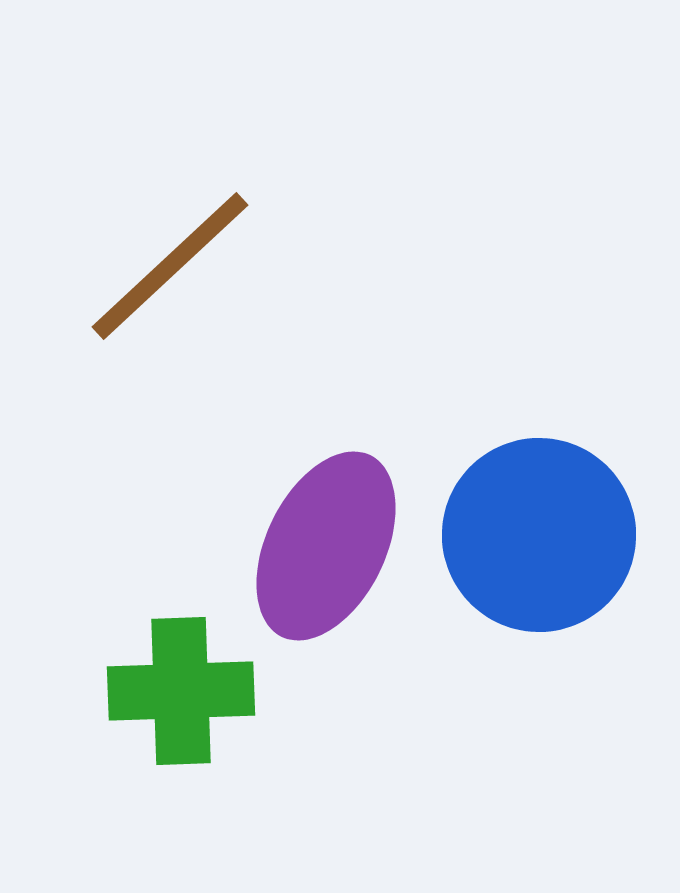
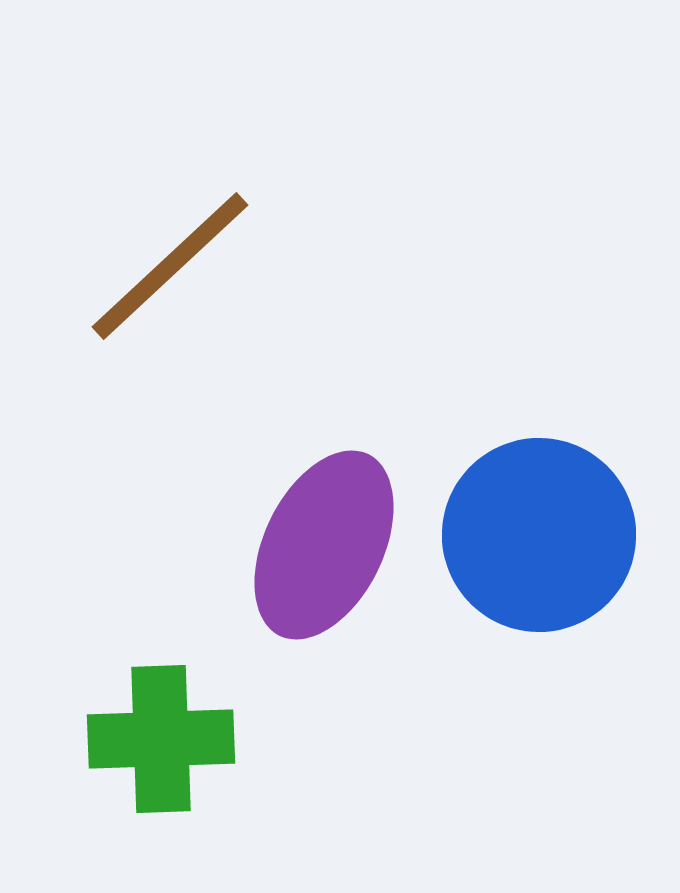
purple ellipse: moved 2 px left, 1 px up
green cross: moved 20 px left, 48 px down
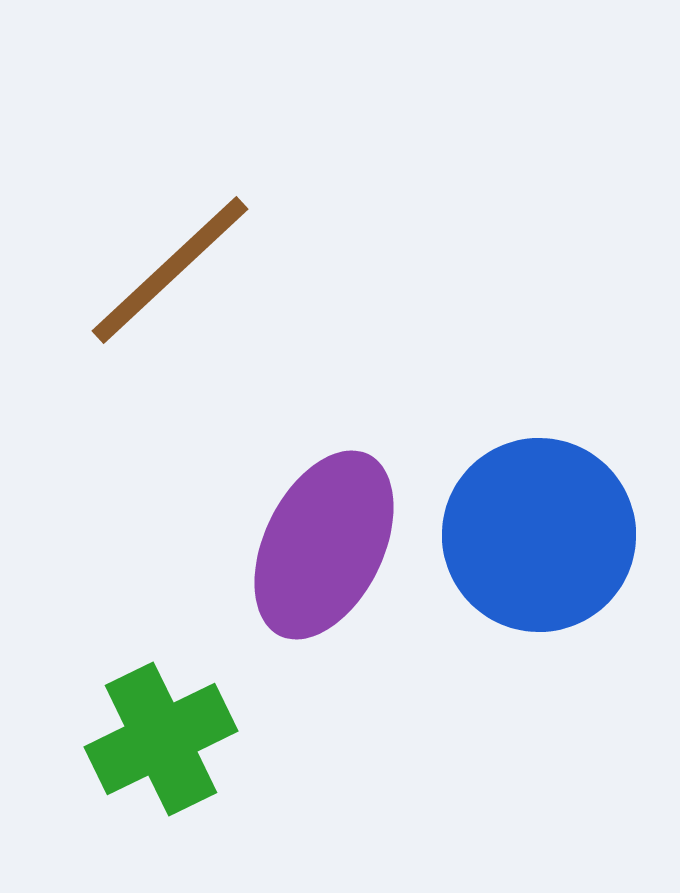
brown line: moved 4 px down
green cross: rotated 24 degrees counterclockwise
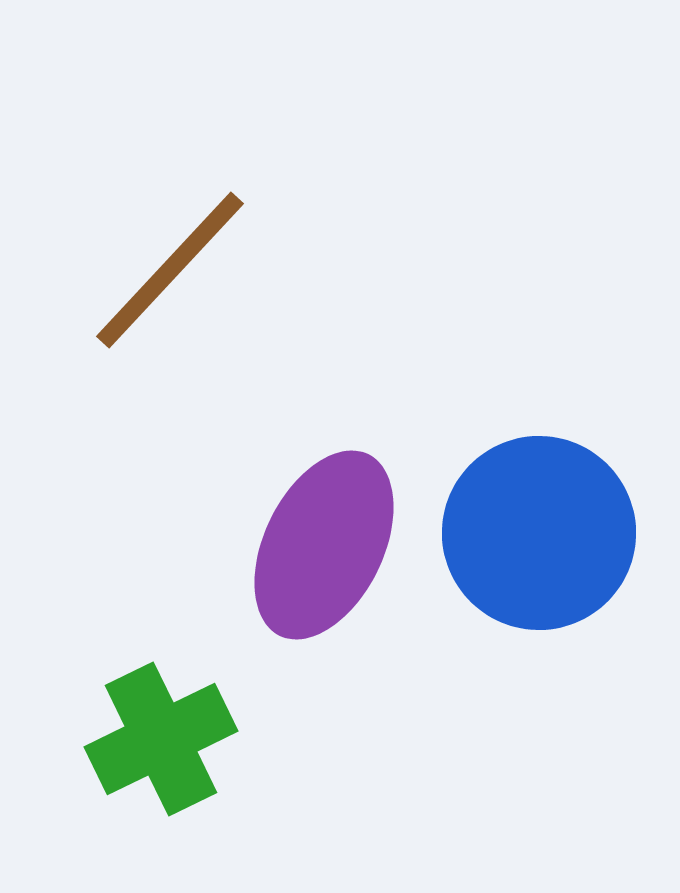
brown line: rotated 4 degrees counterclockwise
blue circle: moved 2 px up
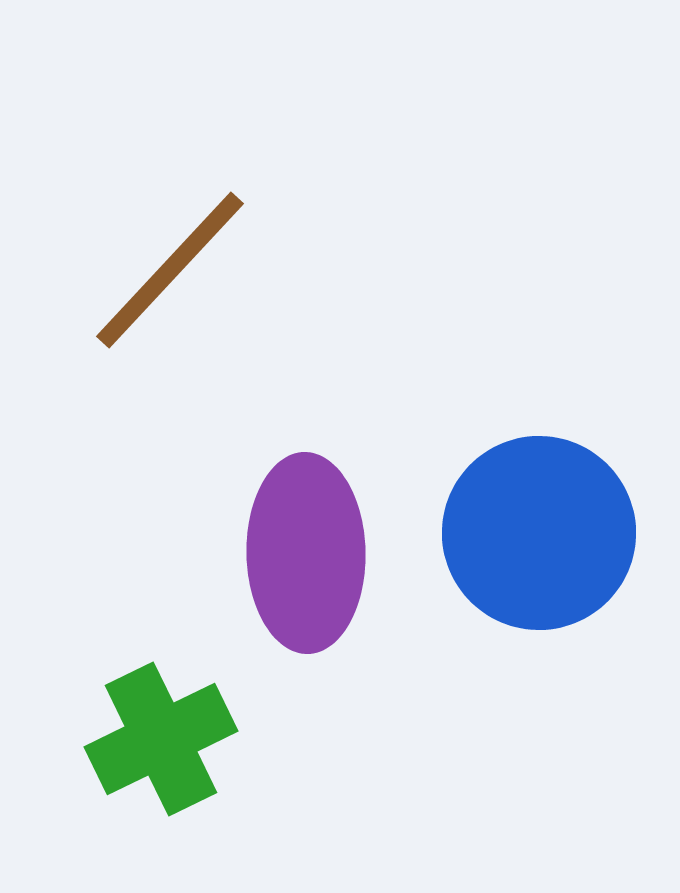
purple ellipse: moved 18 px left, 8 px down; rotated 27 degrees counterclockwise
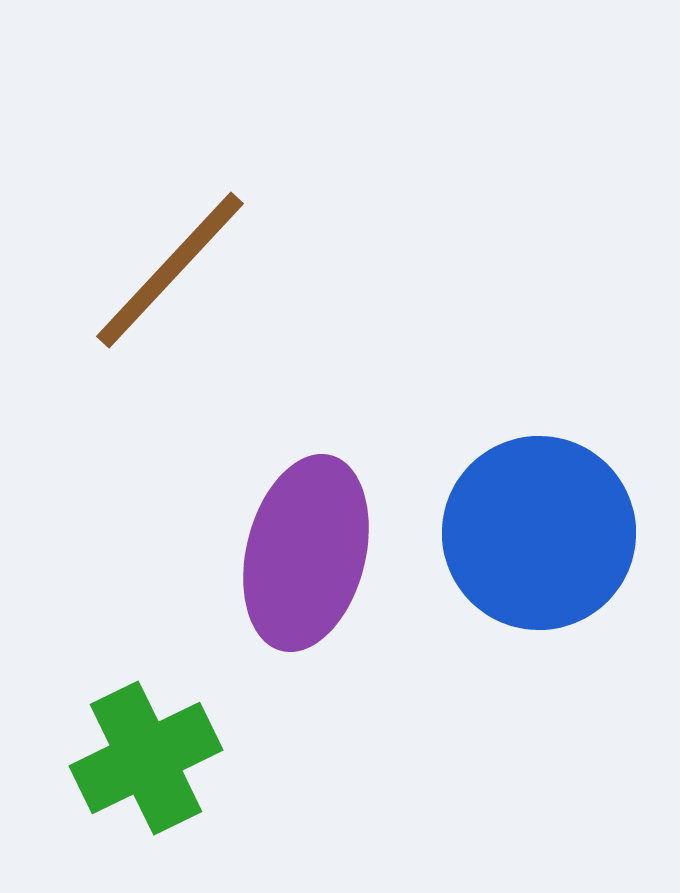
purple ellipse: rotated 15 degrees clockwise
green cross: moved 15 px left, 19 px down
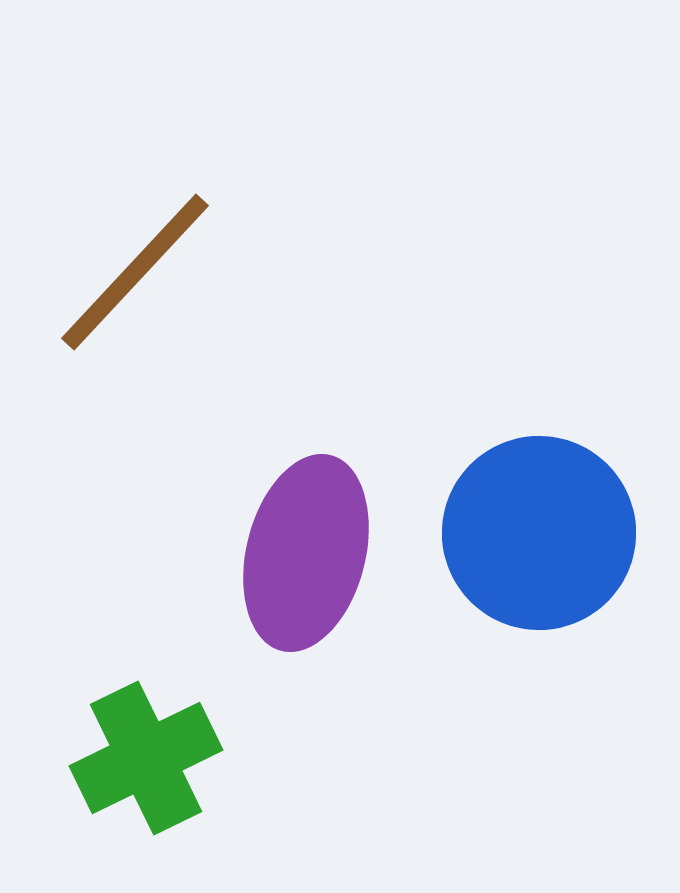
brown line: moved 35 px left, 2 px down
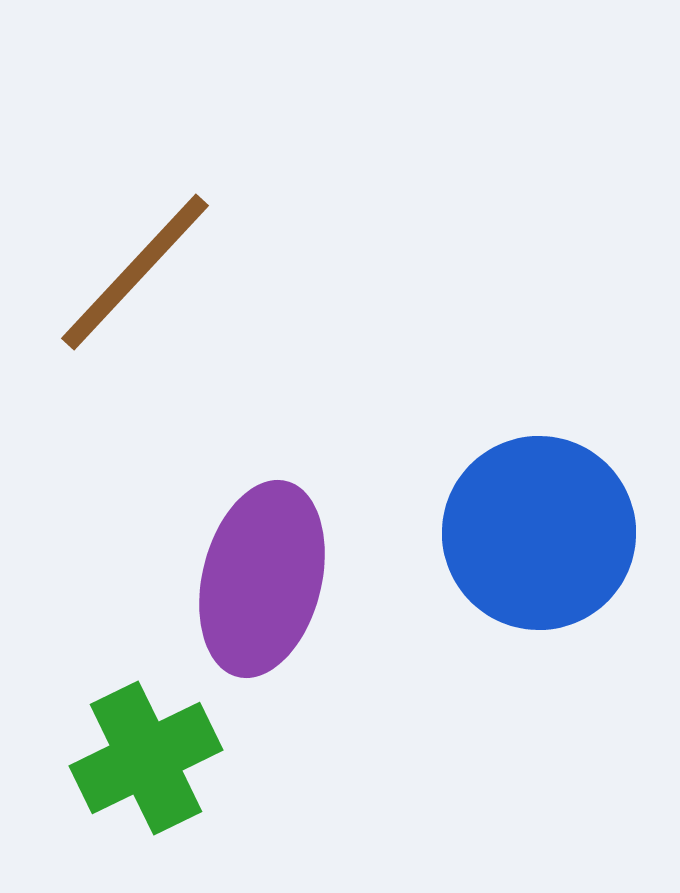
purple ellipse: moved 44 px left, 26 px down
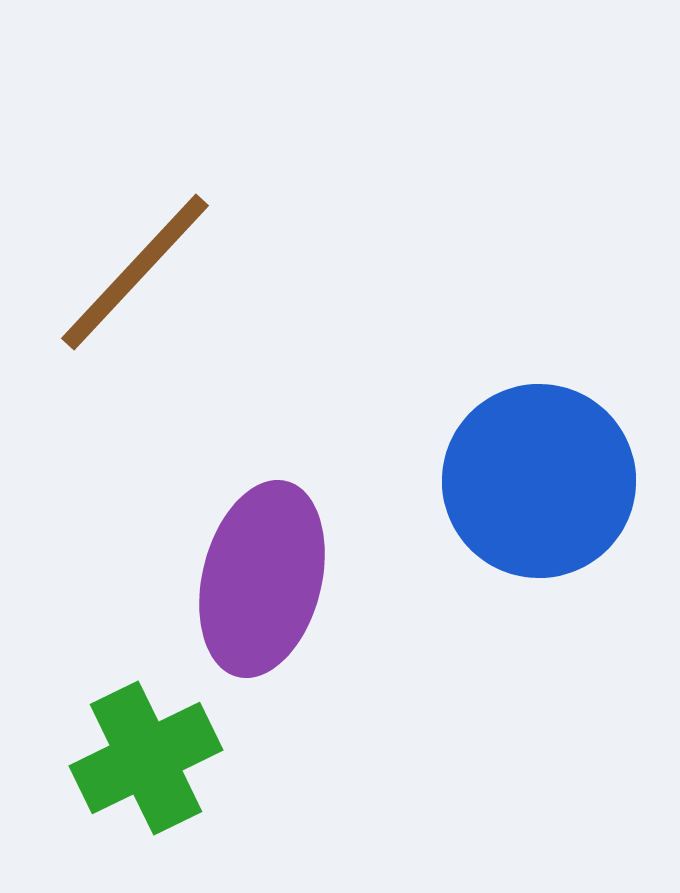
blue circle: moved 52 px up
